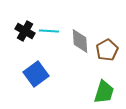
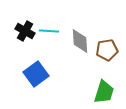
brown pentagon: rotated 20 degrees clockwise
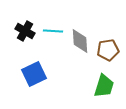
cyan line: moved 4 px right
brown pentagon: moved 1 px right
blue square: moved 2 px left; rotated 10 degrees clockwise
green trapezoid: moved 6 px up
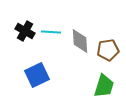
cyan line: moved 2 px left, 1 px down
blue square: moved 3 px right, 1 px down
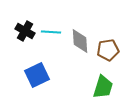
green trapezoid: moved 1 px left, 1 px down
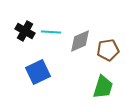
gray diamond: rotated 70 degrees clockwise
blue square: moved 1 px right, 3 px up
